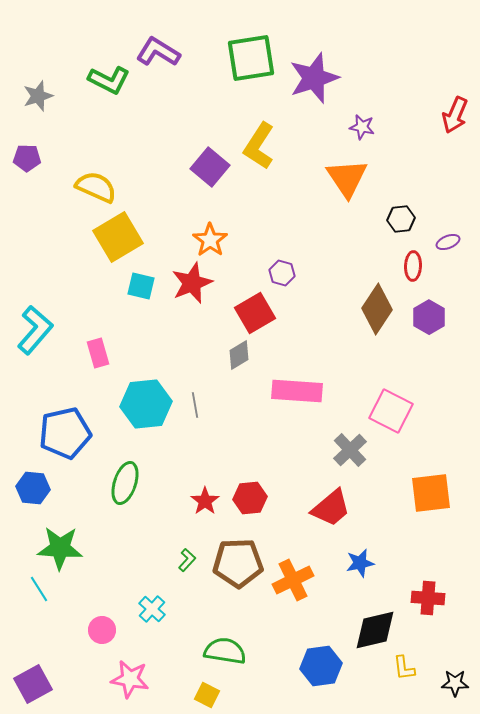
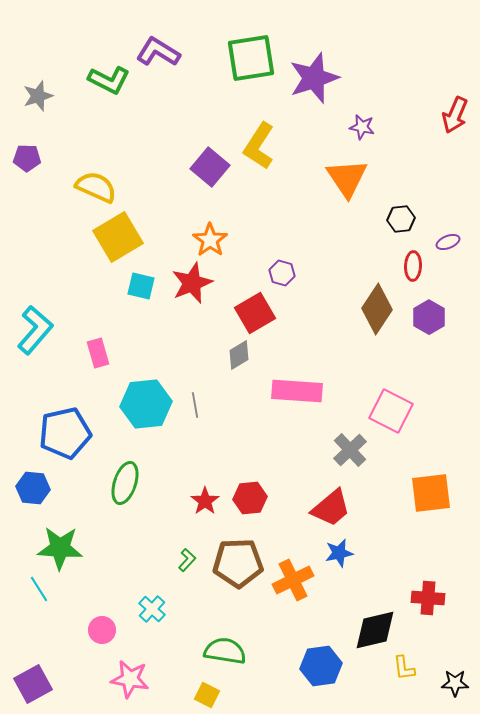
blue star at (360, 563): moved 21 px left, 10 px up
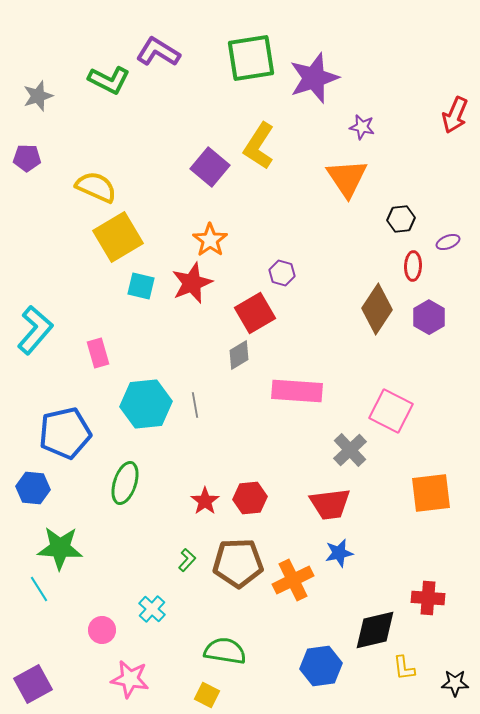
red trapezoid at (331, 508): moved 1 px left, 4 px up; rotated 33 degrees clockwise
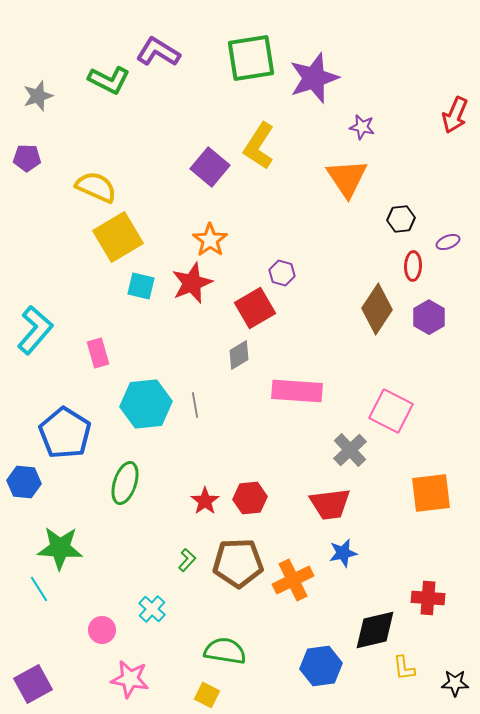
red square at (255, 313): moved 5 px up
blue pentagon at (65, 433): rotated 27 degrees counterclockwise
blue hexagon at (33, 488): moved 9 px left, 6 px up
blue star at (339, 553): moved 4 px right
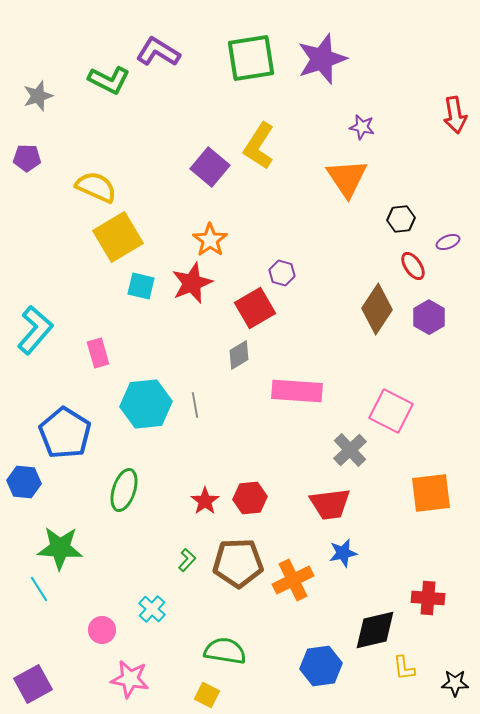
purple star at (314, 78): moved 8 px right, 19 px up
red arrow at (455, 115): rotated 33 degrees counterclockwise
red ellipse at (413, 266): rotated 36 degrees counterclockwise
green ellipse at (125, 483): moved 1 px left, 7 px down
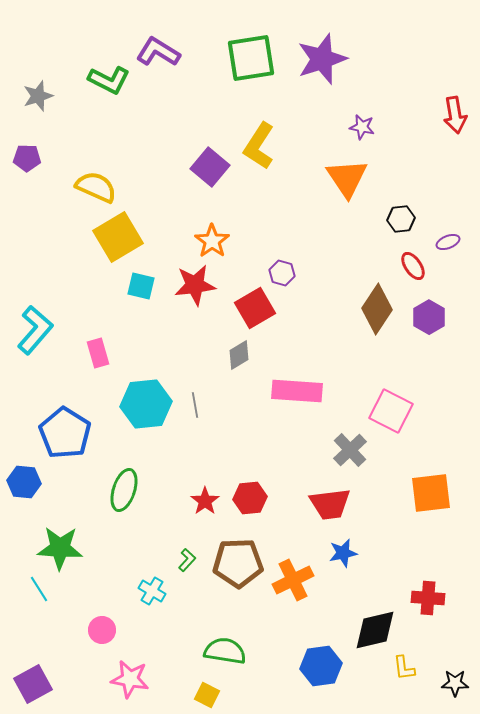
orange star at (210, 240): moved 2 px right, 1 px down
red star at (192, 283): moved 3 px right, 2 px down; rotated 15 degrees clockwise
cyan cross at (152, 609): moved 18 px up; rotated 12 degrees counterclockwise
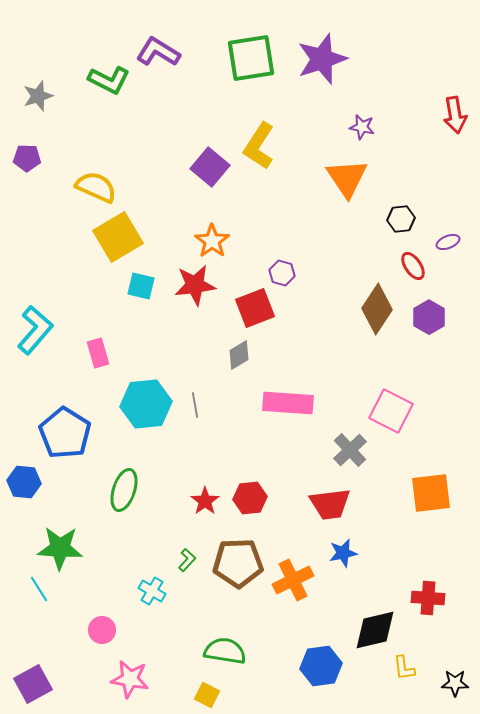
red square at (255, 308): rotated 9 degrees clockwise
pink rectangle at (297, 391): moved 9 px left, 12 px down
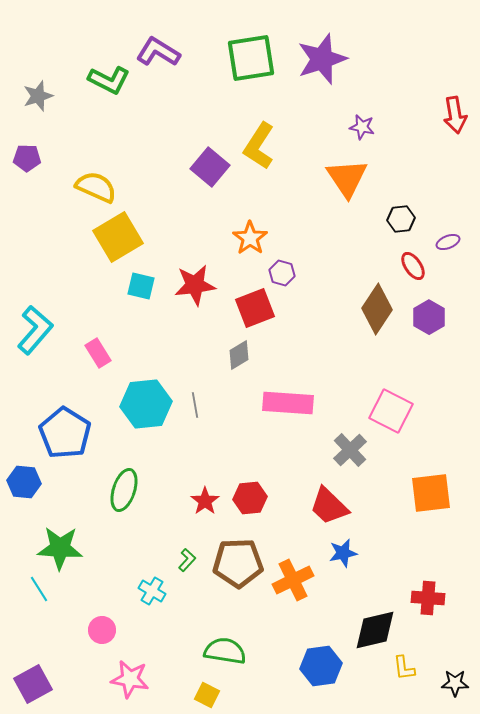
orange star at (212, 241): moved 38 px right, 3 px up
pink rectangle at (98, 353): rotated 16 degrees counterclockwise
red trapezoid at (330, 504): moved 1 px left, 2 px down; rotated 51 degrees clockwise
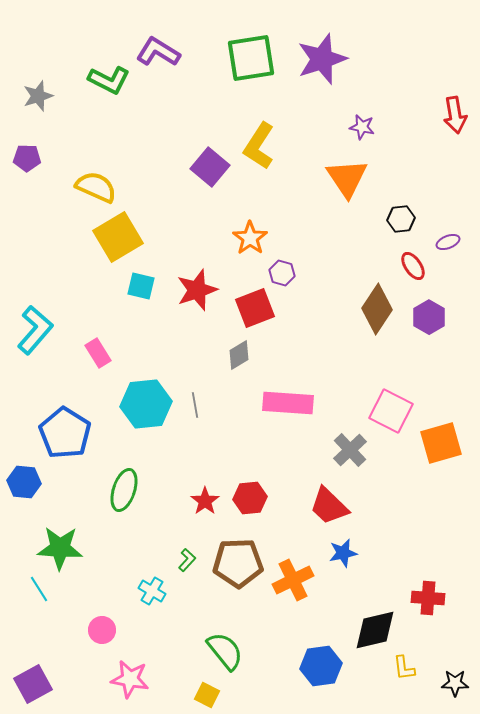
red star at (195, 285): moved 2 px right, 5 px down; rotated 12 degrees counterclockwise
orange square at (431, 493): moved 10 px right, 50 px up; rotated 9 degrees counterclockwise
green semicircle at (225, 651): rotated 42 degrees clockwise
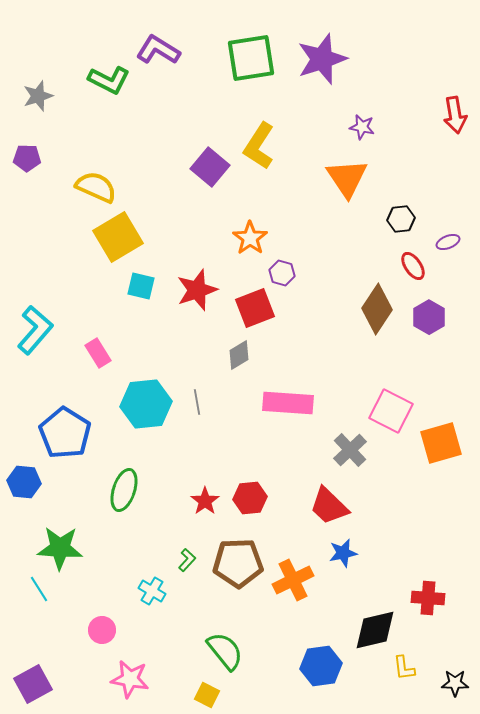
purple L-shape at (158, 52): moved 2 px up
gray line at (195, 405): moved 2 px right, 3 px up
